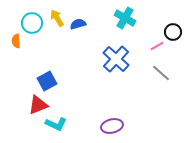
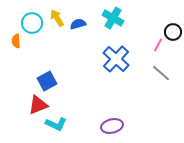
cyan cross: moved 12 px left
pink line: moved 1 px right, 1 px up; rotated 32 degrees counterclockwise
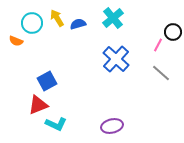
cyan cross: rotated 20 degrees clockwise
orange semicircle: rotated 64 degrees counterclockwise
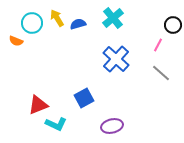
black circle: moved 7 px up
blue square: moved 37 px right, 17 px down
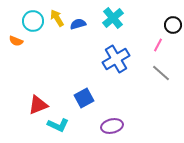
cyan circle: moved 1 px right, 2 px up
blue cross: rotated 16 degrees clockwise
cyan L-shape: moved 2 px right, 1 px down
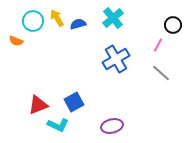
blue square: moved 10 px left, 4 px down
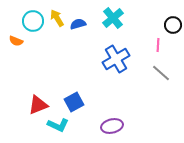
pink line: rotated 24 degrees counterclockwise
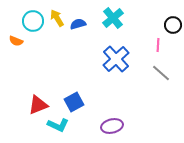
blue cross: rotated 12 degrees counterclockwise
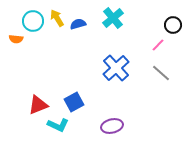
orange semicircle: moved 2 px up; rotated 16 degrees counterclockwise
pink line: rotated 40 degrees clockwise
blue cross: moved 9 px down
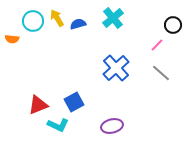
orange semicircle: moved 4 px left
pink line: moved 1 px left
